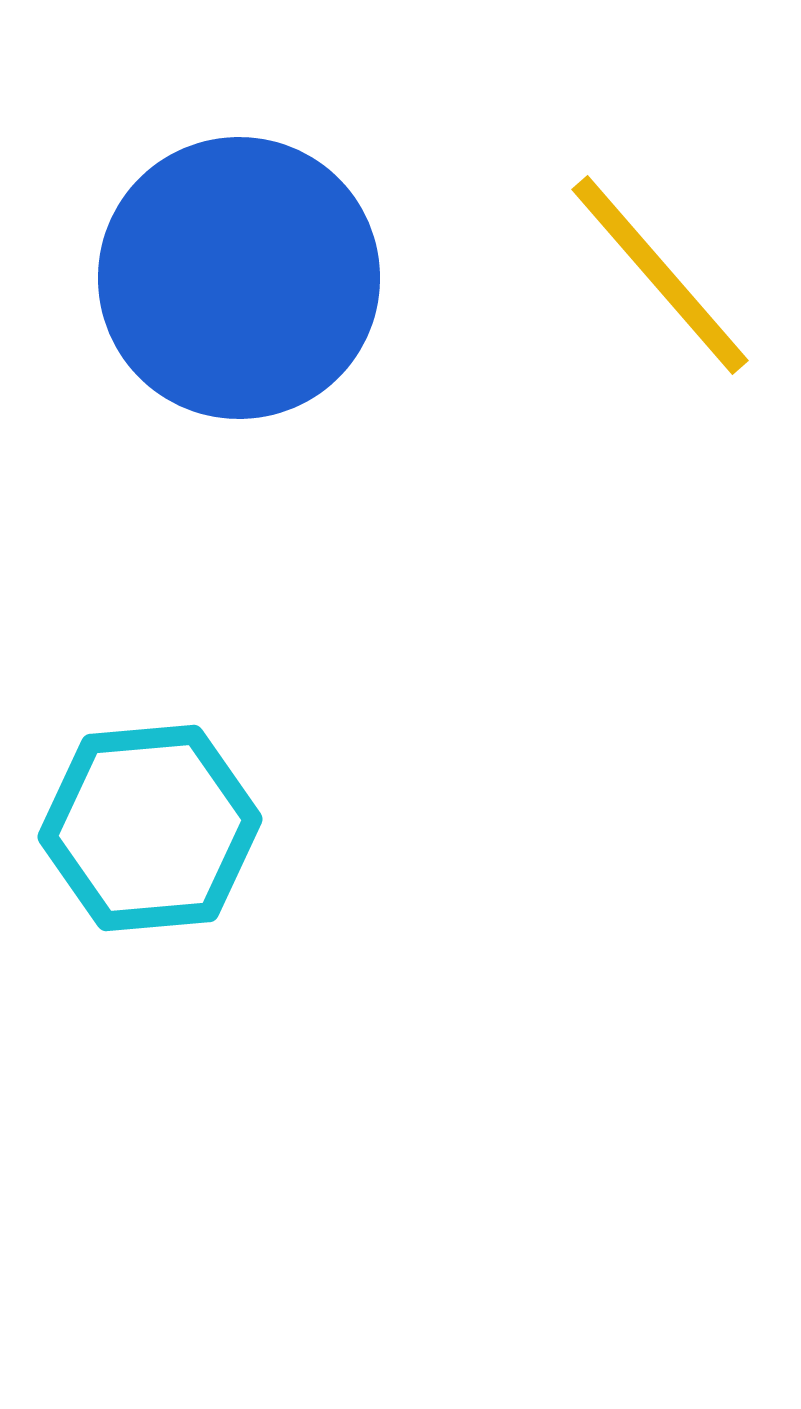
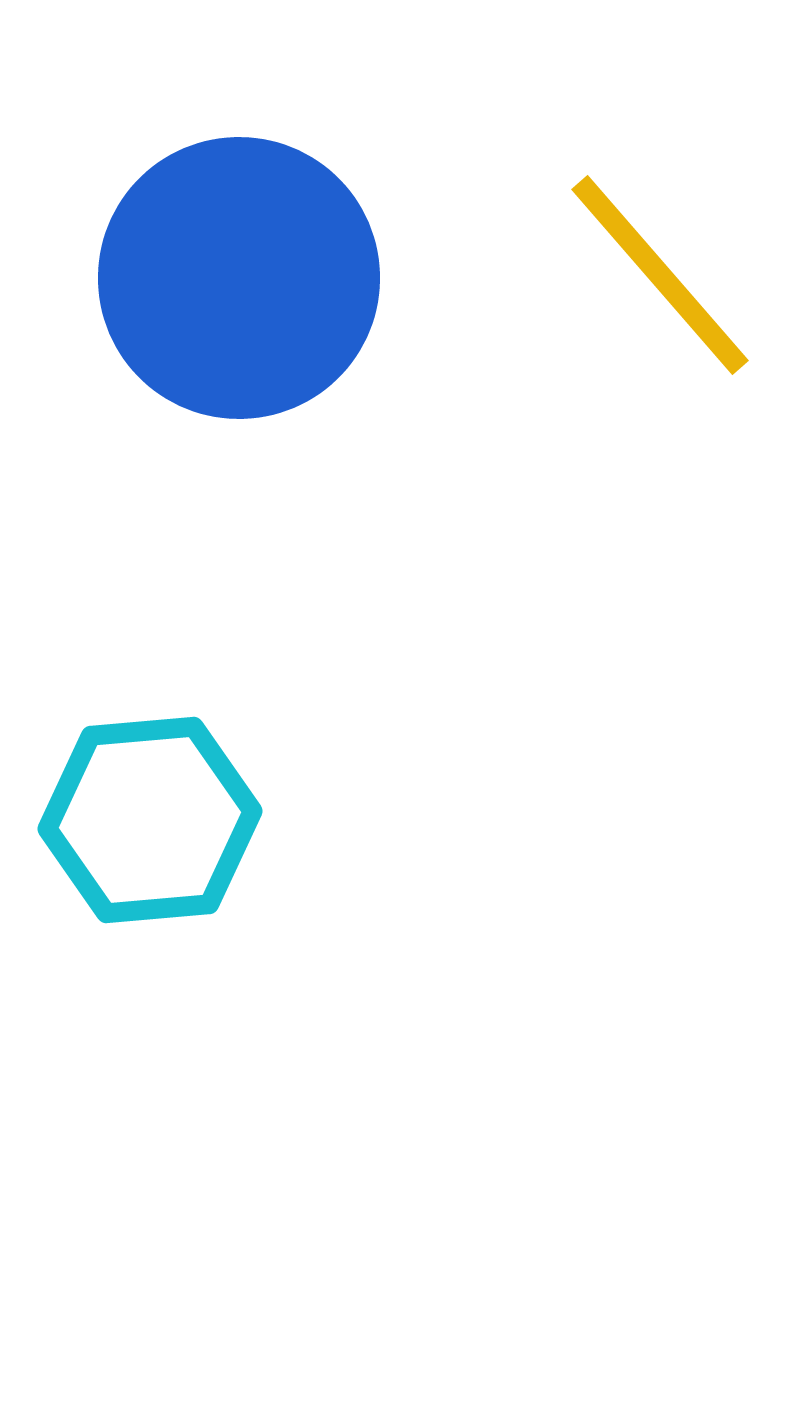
cyan hexagon: moved 8 px up
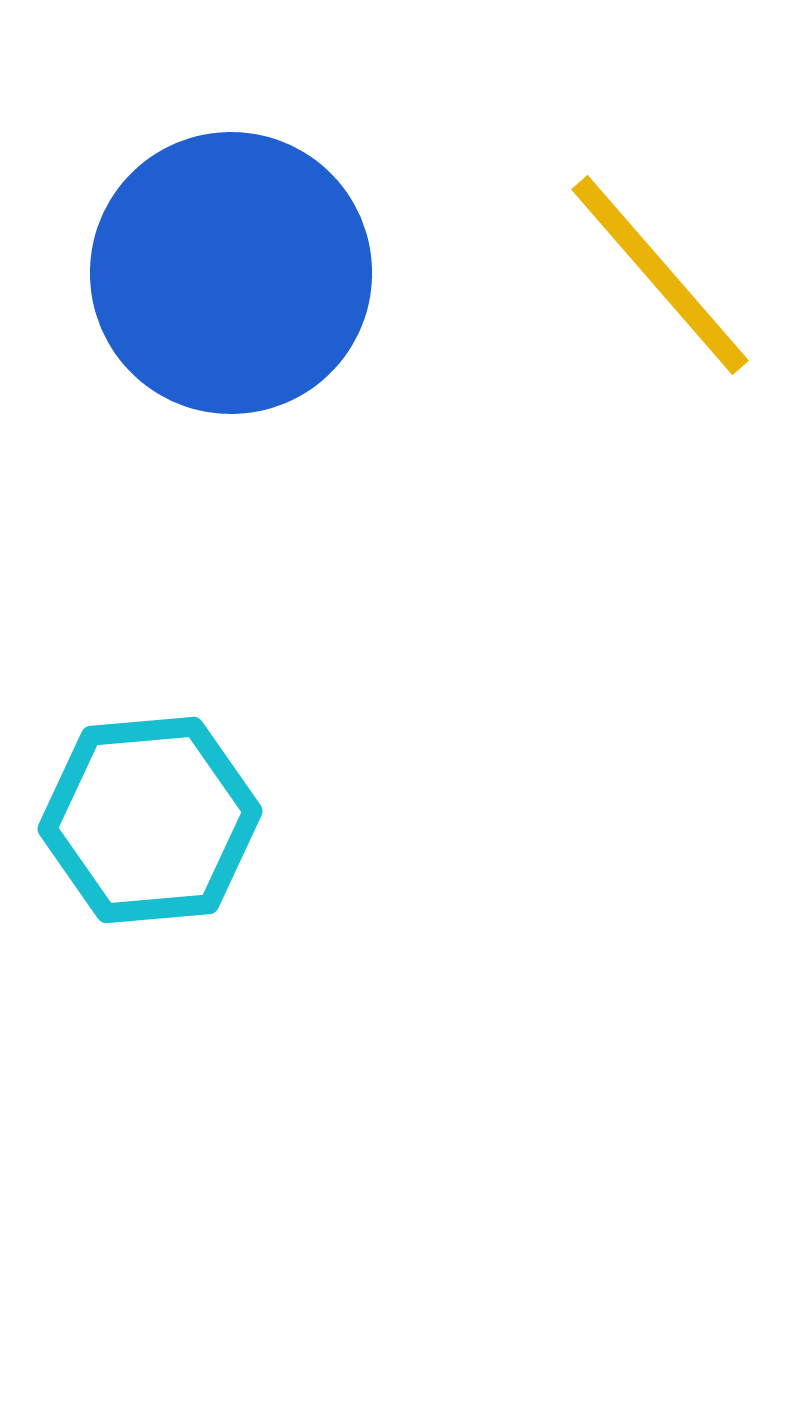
blue circle: moved 8 px left, 5 px up
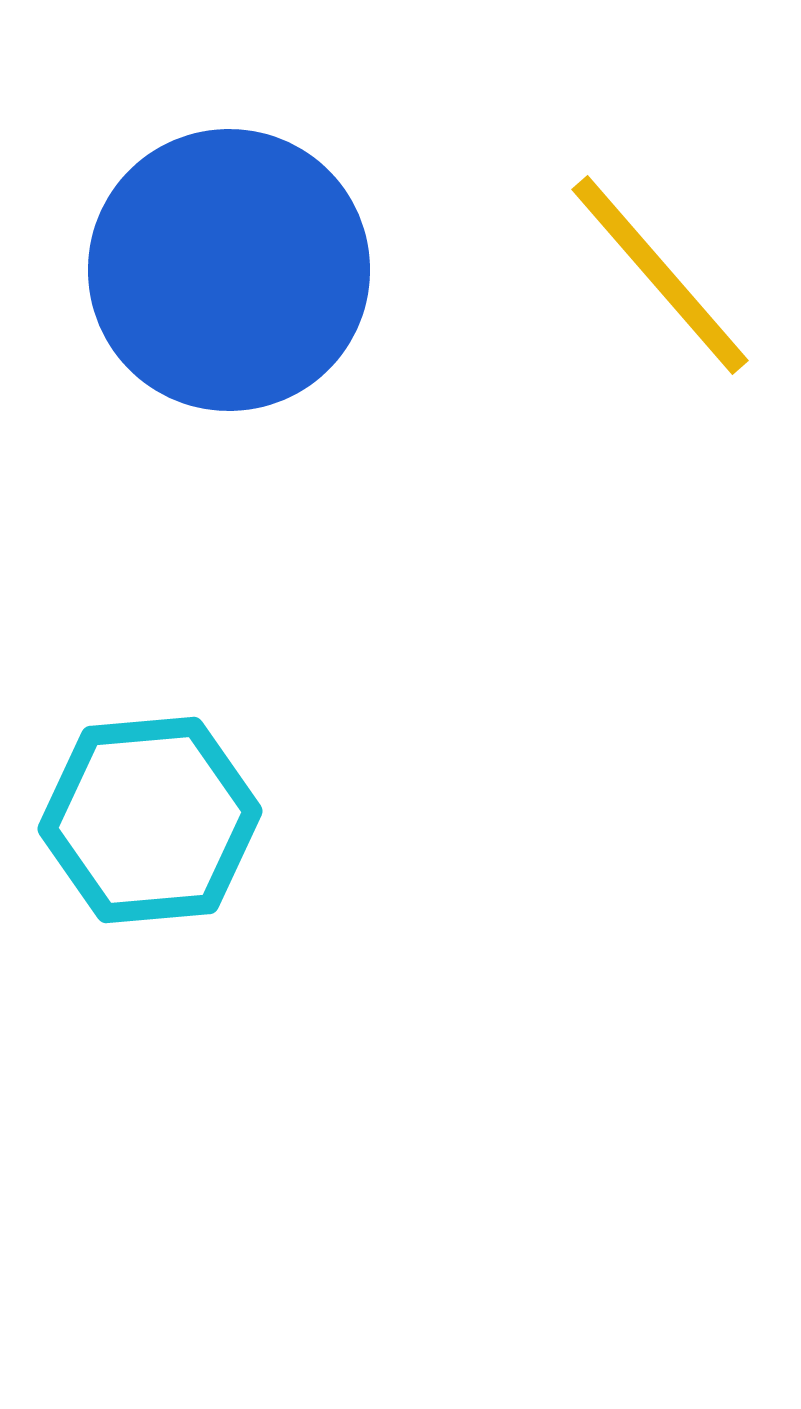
blue circle: moved 2 px left, 3 px up
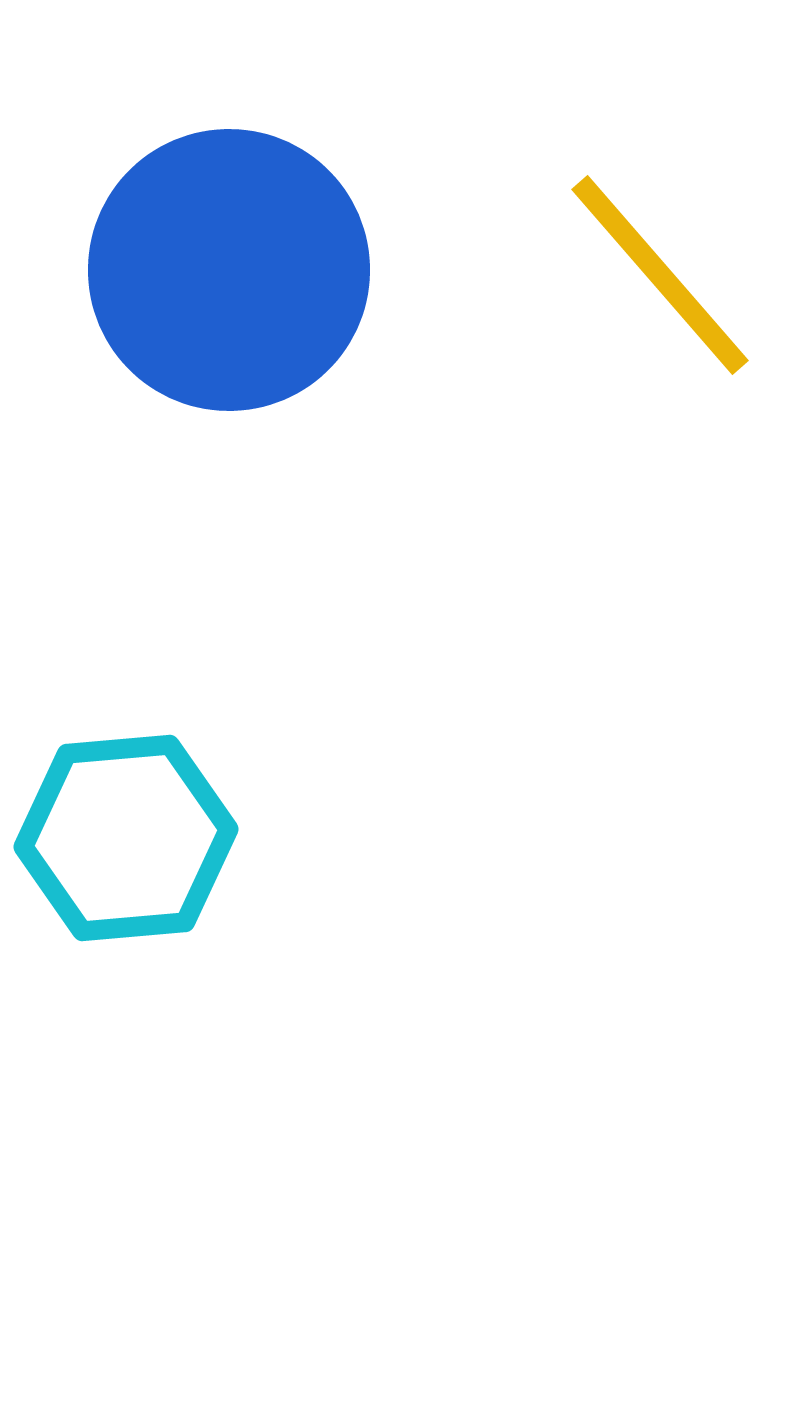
cyan hexagon: moved 24 px left, 18 px down
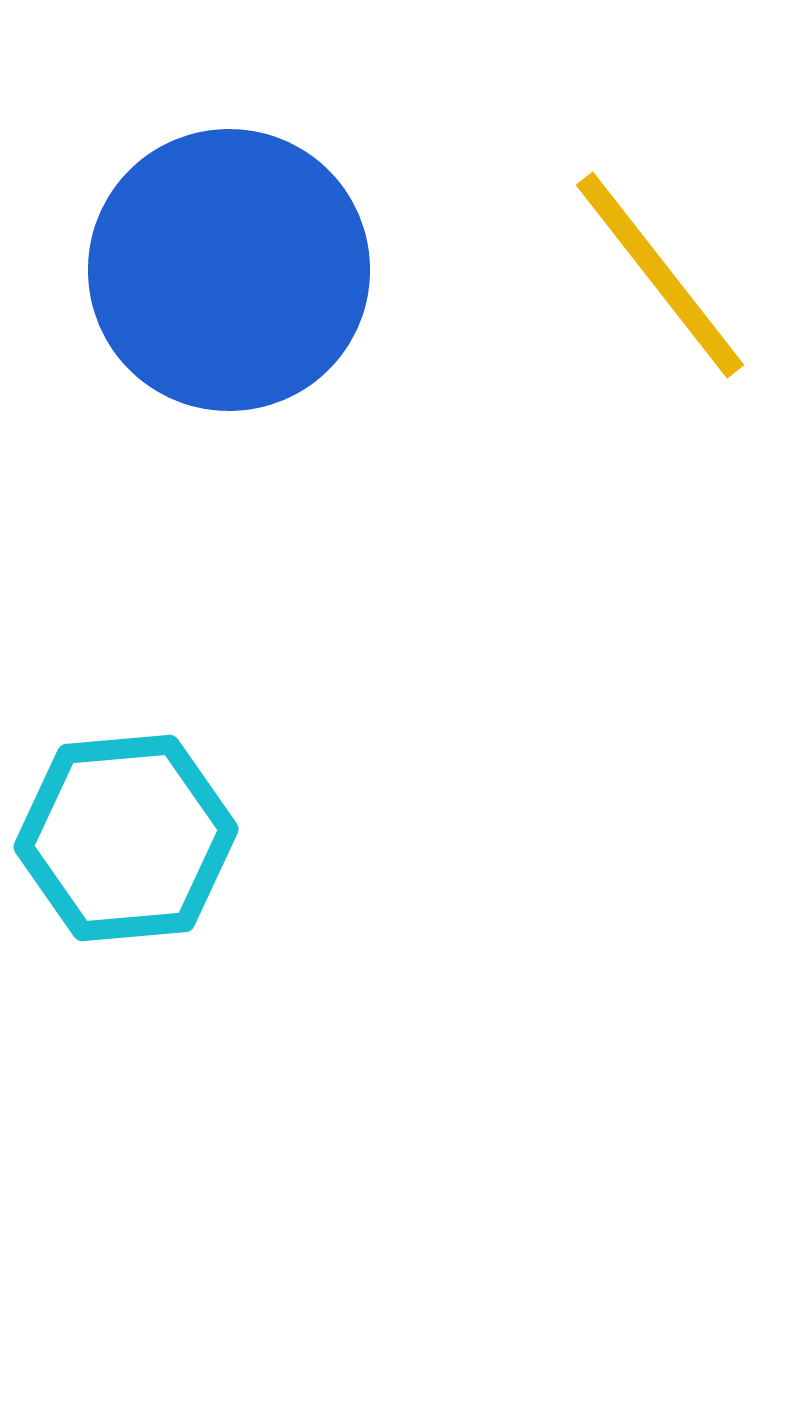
yellow line: rotated 3 degrees clockwise
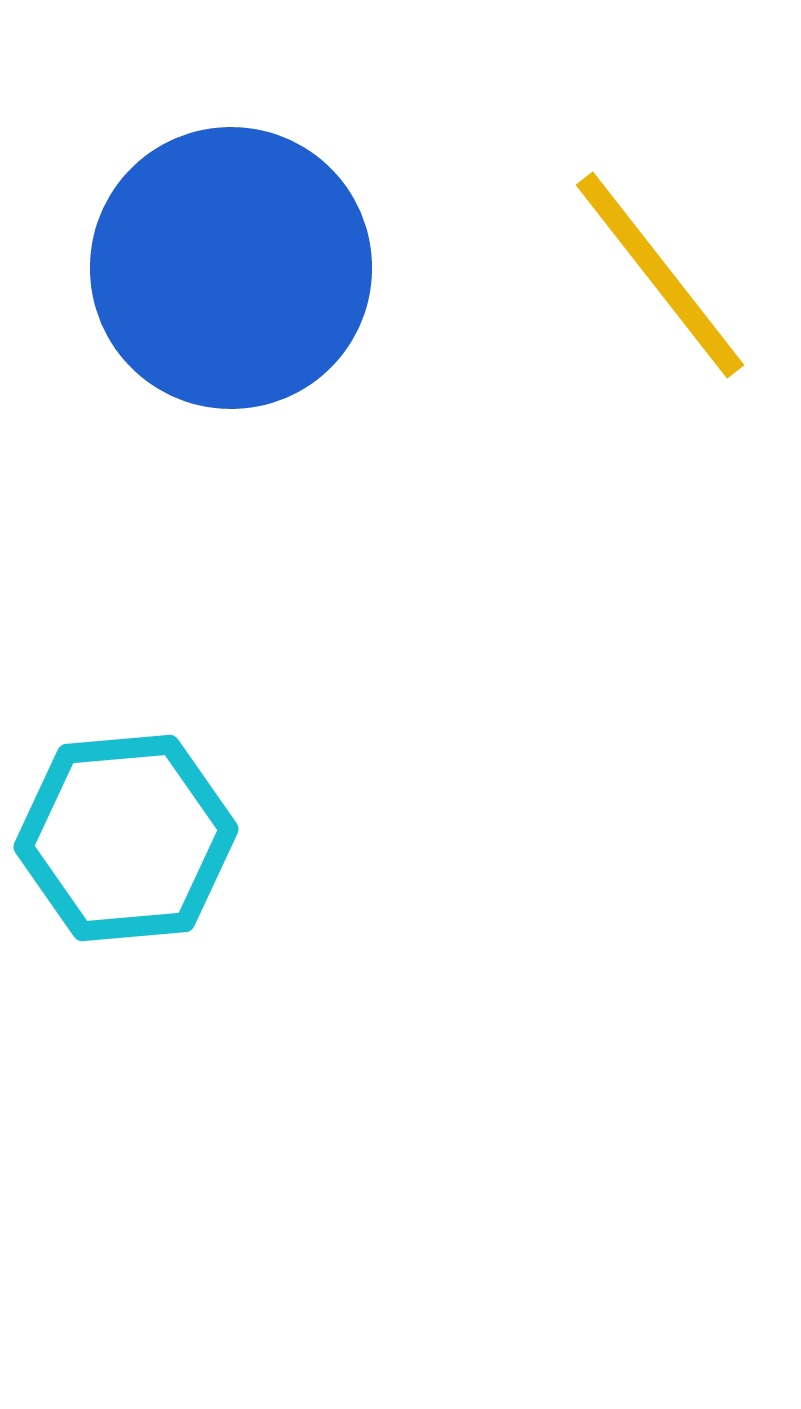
blue circle: moved 2 px right, 2 px up
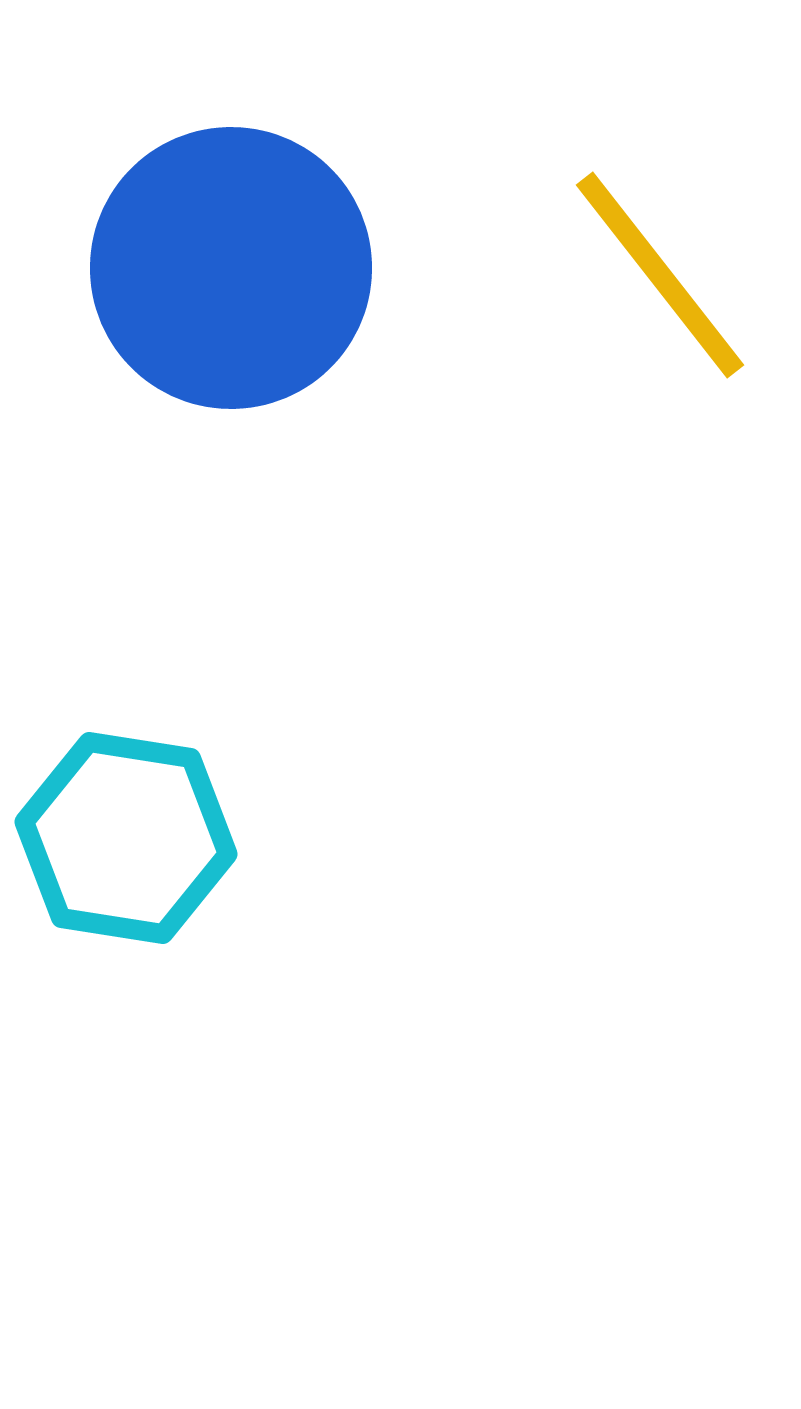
cyan hexagon: rotated 14 degrees clockwise
